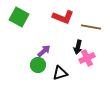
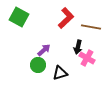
red L-shape: moved 3 px right, 1 px down; rotated 65 degrees counterclockwise
purple arrow: moved 1 px up
pink cross: rotated 35 degrees counterclockwise
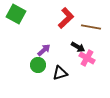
green square: moved 3 px left, 3 px up
black arrow: rotated 72 degrees counterclockwise
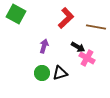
brown line: moved 5 px right
purple arrow: moved 4 px up; rotated 32 degrees counterclockwise
green circle: moved 4 px right, 8 px down
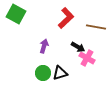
green circle: moved 1 px right
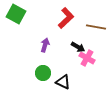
purple arrow: moved 1 px right, 1 px up
black triangle: moved 3 px right, 9 px down; rotated 42 degrees clockwise
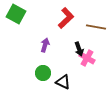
black arrow: moved 1 px right, 2 px down; rotated 40 degrees clockwise
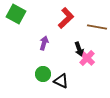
brown line: moved 1 px right
purple arrow: moved 1 px left, 2 px up
pink cross: rotated 14 degrees clockwise
green circle: moved 1 px down
black triangle: moved 2 px left, 1 px up
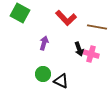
green square: moved 4 px right, 1 px up
red L-shape: rotated 90 degrees clockwise
pink cross: moved 4 px right, 4 px up; rotated 28 degrees counterclockwise
